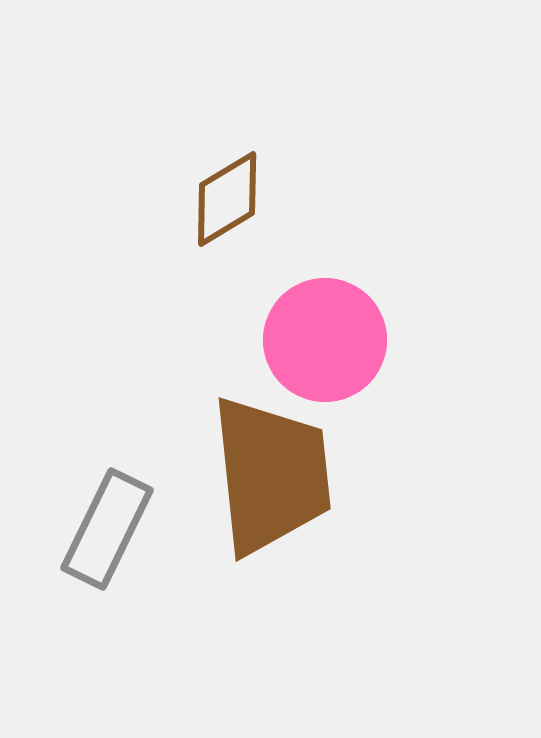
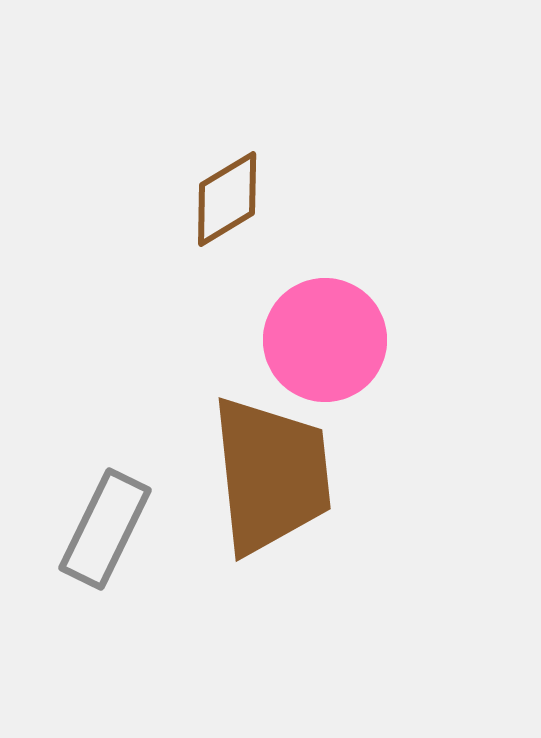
gray rectangle: moved 2 px left
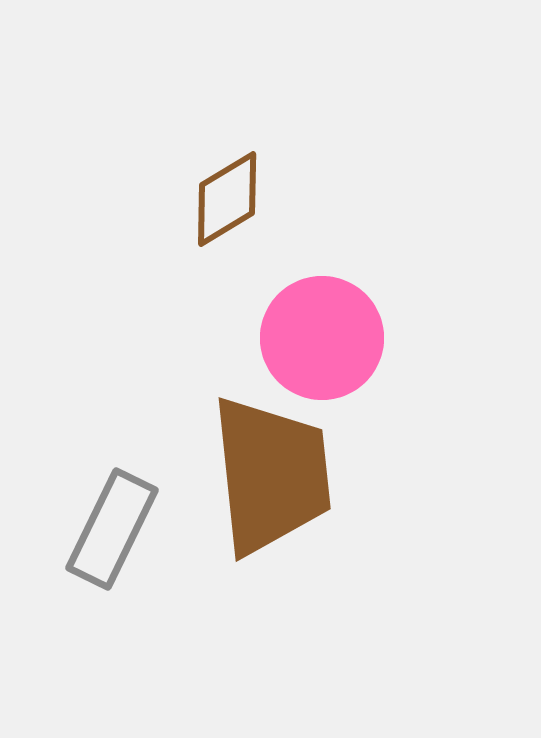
pink circle: moved 3 px left, 2 px up
gray rectangle: moved 7 px right
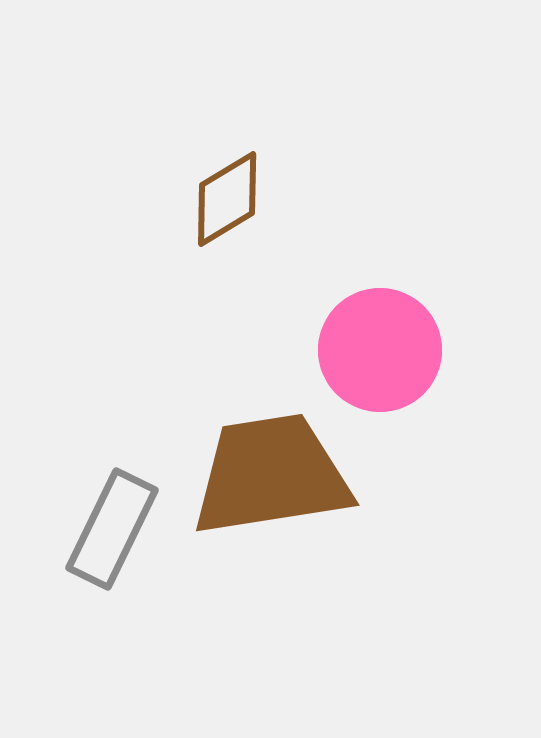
pink circle: moved 58 px right, 12 px down
brown trapezoid: rotated 93 degrees counterclockwise
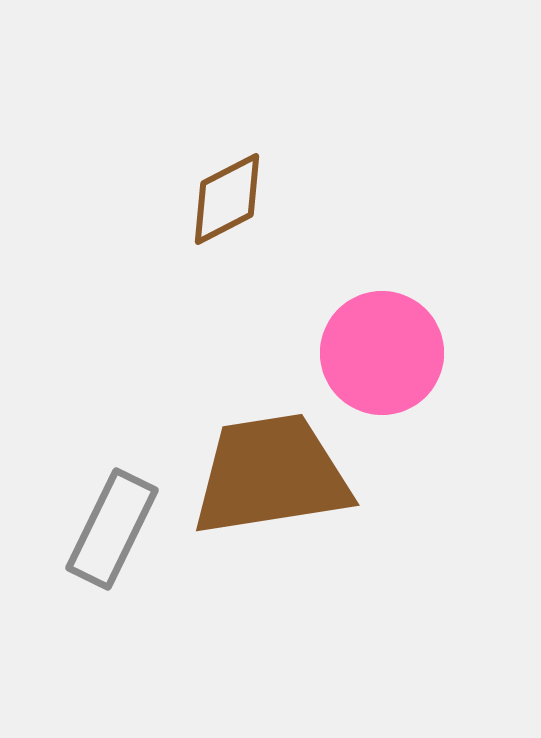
brown diamond: rotated 4 degrees clockwise
pink circle: moved 2 px right, 3 px down
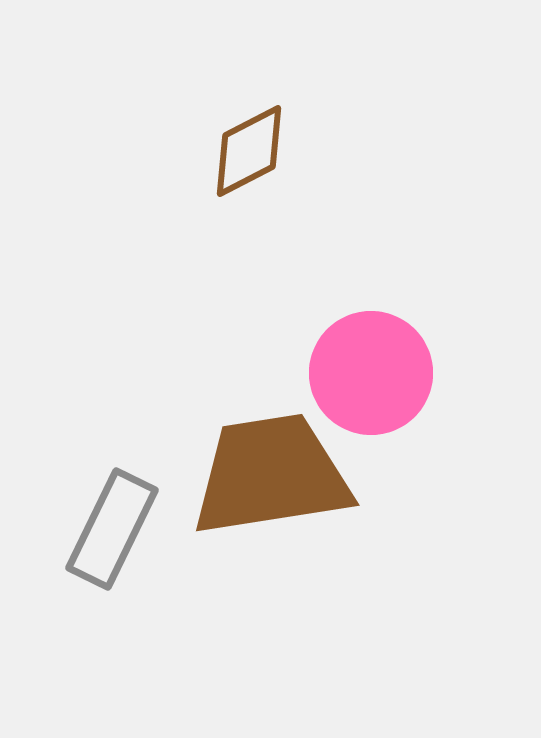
brown diamond: moved 22 px right, 48 px up
pink circle: moved 11 px left, 20 px down
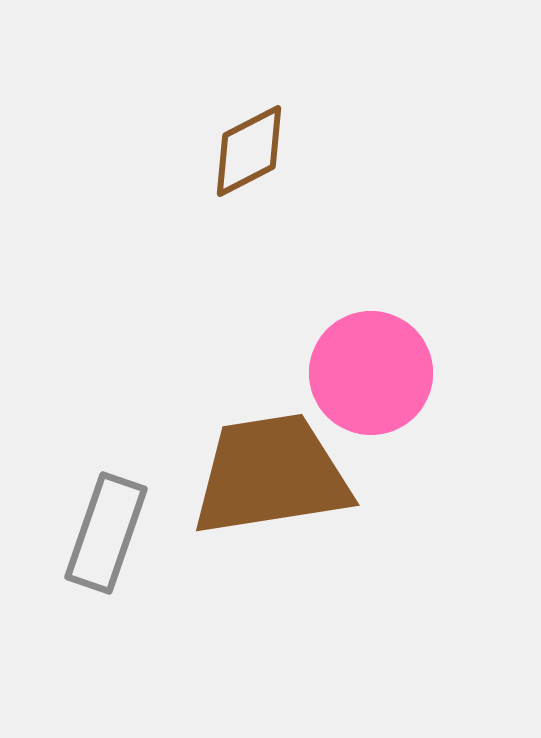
gray rectangle: moved 6 px left, 4 px down; rotated 7 degrees counterclockwise
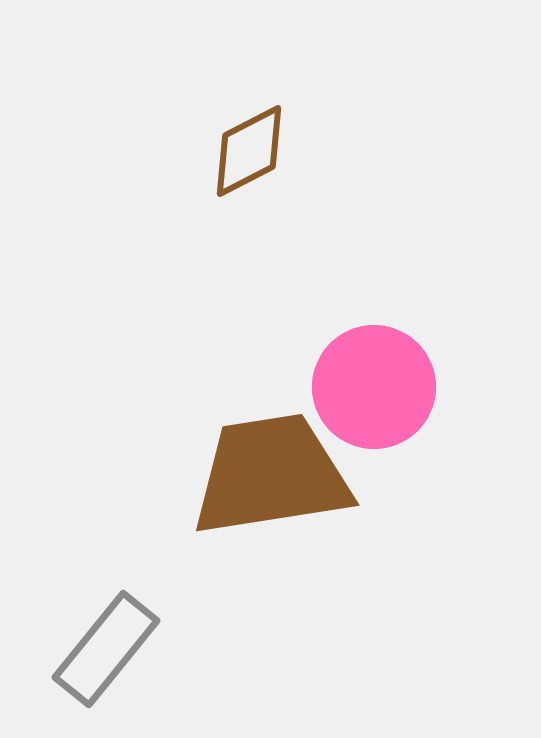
pink circle: moved 3 px right, 14 px down
gray rectangle: moved 116 px down; rotated 20 degrees clockwise
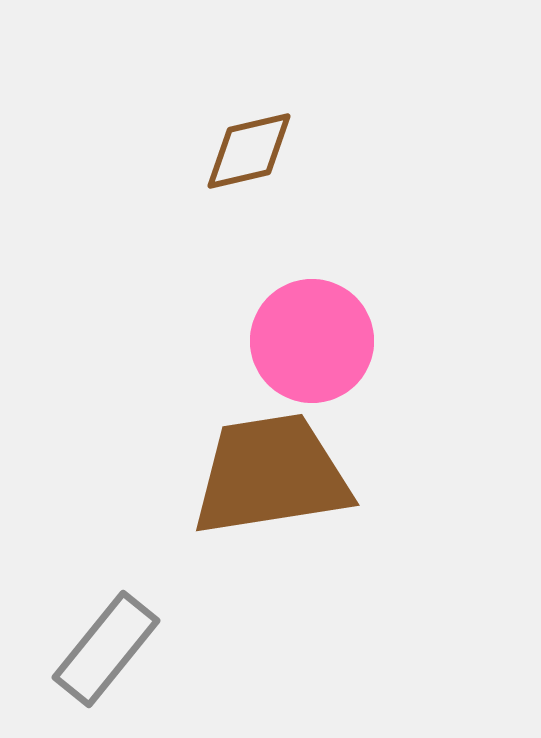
brown diamond: rotated 14 degrees clockwise
pink circle: moved 62 px left, 46 px up
